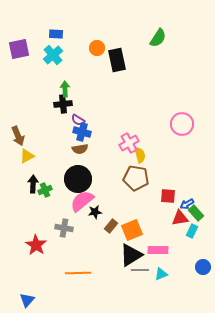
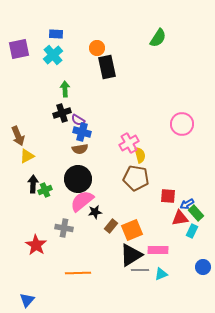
black rectangle: moved 10 px left, 7 px down
black cross: moved 1 px left, 9 px down; rotated 12 degrees counterclockwise
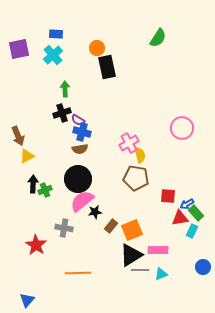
pink circle: moved 4 px down
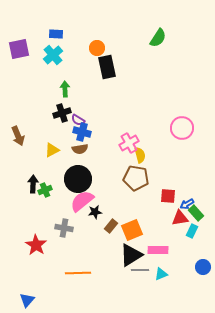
yellow triangle: moved 25 px right, 6 px up
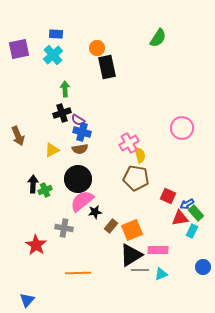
red square: rotated 21 degrees clockwise
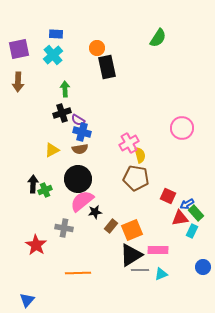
brown arrow: moved 54 px up; rotated 24 degrees clockwise
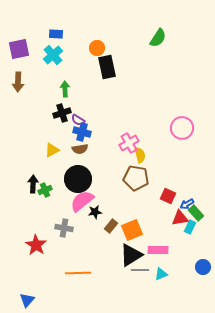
cyan rectangle: moved 2 px left, 4 px up
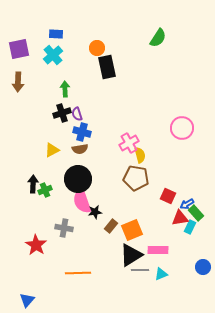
purple semicircle: moved 1 px left, 6 px up; rotated 40 degrees clockwise
pink semicircle: rotated 70 degrees counterclockwise
